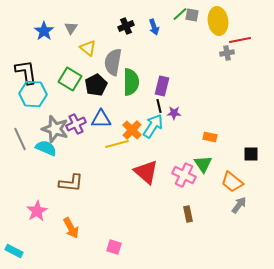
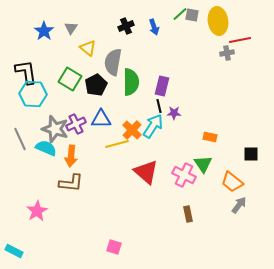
orange arrow: moved 72 px up; rotated 35 degrees clockwise
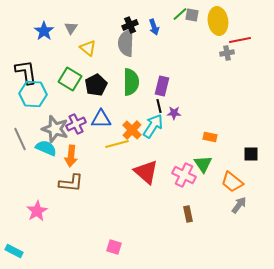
black cross: moved 4 px right, 1 px up
gray semicircle: moved 13 px right, 19 px up; rotated 8 degrees counterclockwise
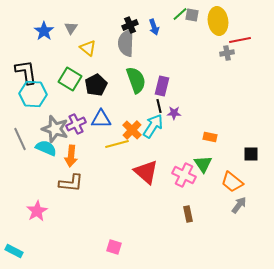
green semicircle: moved 5 px right, 2 px up; rotated 20 degrees counterclockwise
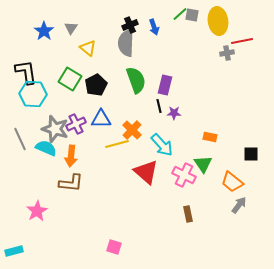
red line: moved 2 px right, 1 px down
purple rectangle: moved 3 px right, 1 px up
cyan arrow: moved 9 px right, 19 px down; rotated 105 degrees clockwise
cyan rectangle: rotated 42 degrees counterclockwise
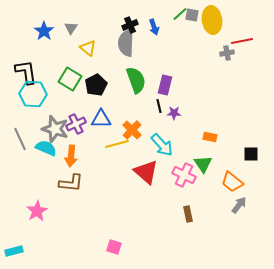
yellow ellipse: moved 6 px left, 1 px up
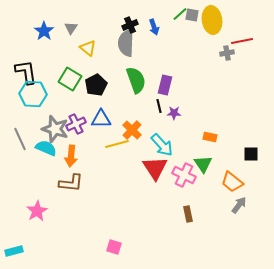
red triangle: moved 9 px right, 4 px up; rotated 16 degrees clockwise
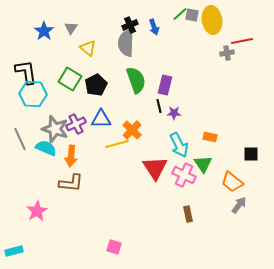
cyan arrow: moved 17 px right; rotated 15 degrees clockwise
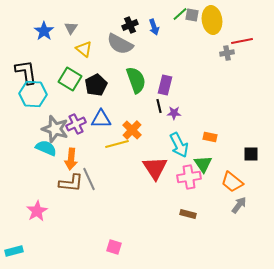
gray semicircle: moved 6 px left, 1 px down; rotated 64 degrees counterclockwise
yellow triangle: moved 4 px left, 1 px down
gray line: moved 69 px right, 40 px down
orange arrow: moved 3 px down
pink cross: moved 5 px right, 2 px down; rotated 35 degrees counterclockwise
brown rectangle: rotated 63 degrees counterclockwise
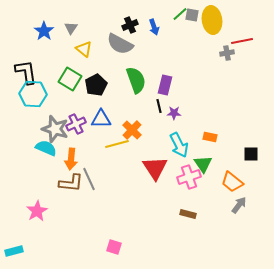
pink cross: rotated 10 degrees counterclockwise
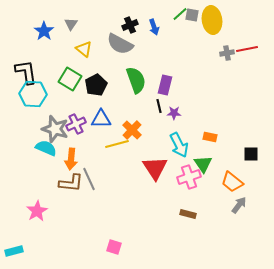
gray triangle: moved 4 px up
red line: moved 5 px right, 8 px down
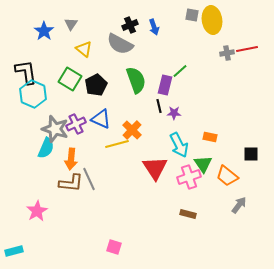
green line: moved 57 px down
cyan hexagon: rotated 20 degrees clockwise
blue triangle: rotated 25 degrees clockwise
cyan semicircle: rotated 90 degrees clockwise
orange trapezoid: moved 5 px left, 6 px up
